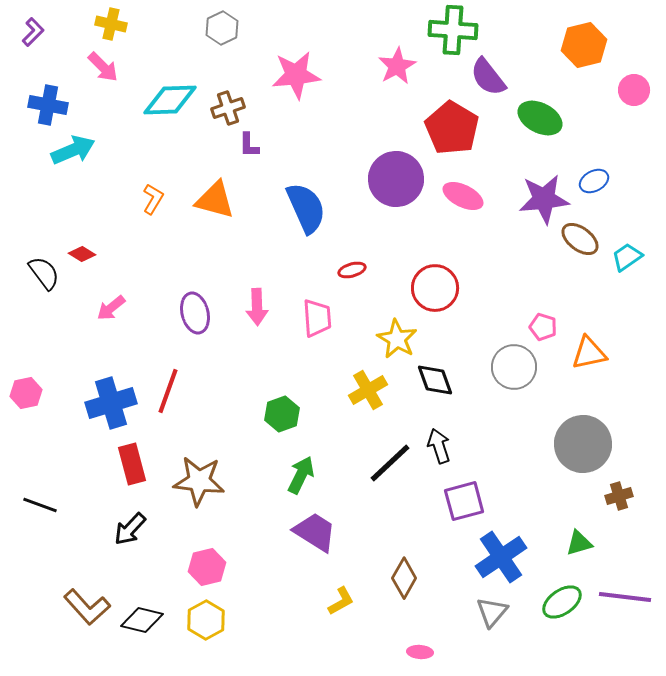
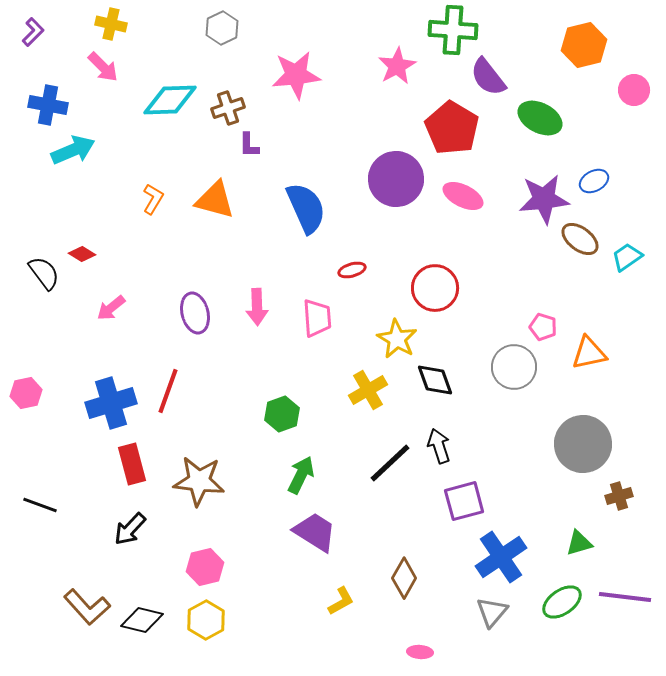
pink hexagon at (207, 567): moved 2 px left
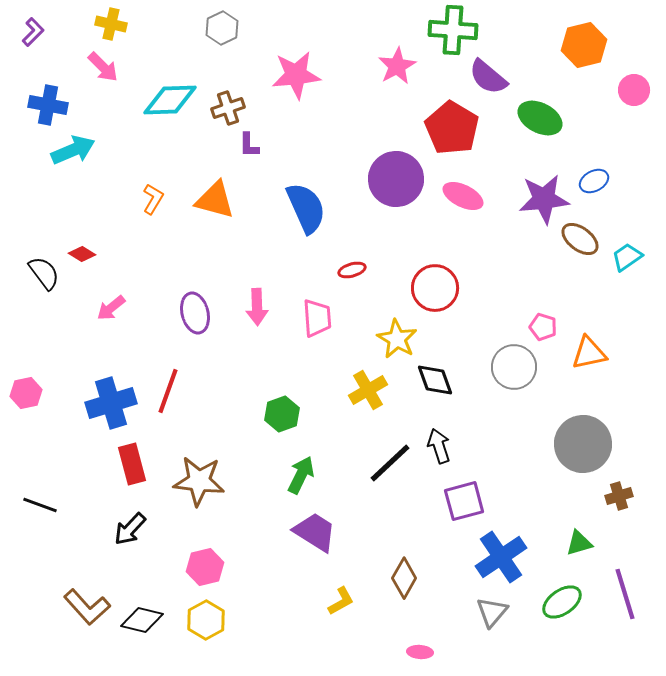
purple semicircle at (488, 77): rotated 12 degrees counterclockwise
purple line at (625, 597): moved 3 px up; rotated 66 degrees clockwise
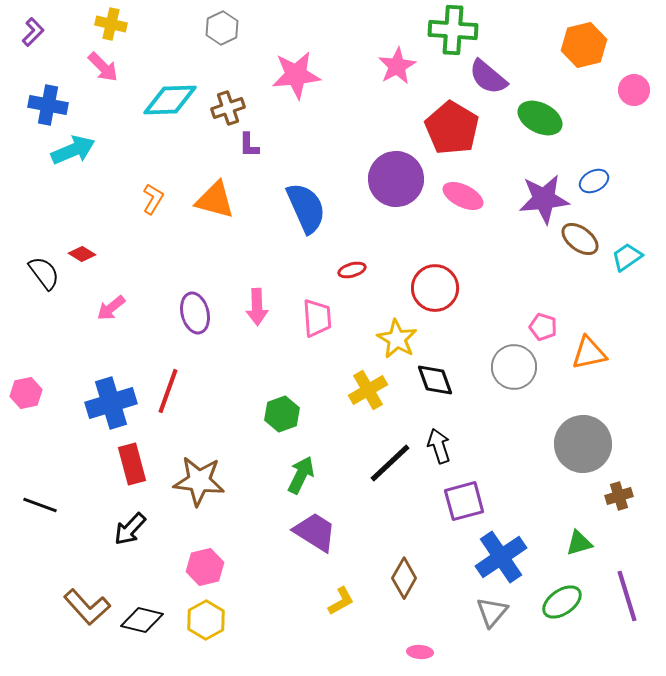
purple line at (625, 594): moved 2 px right, 2 px down
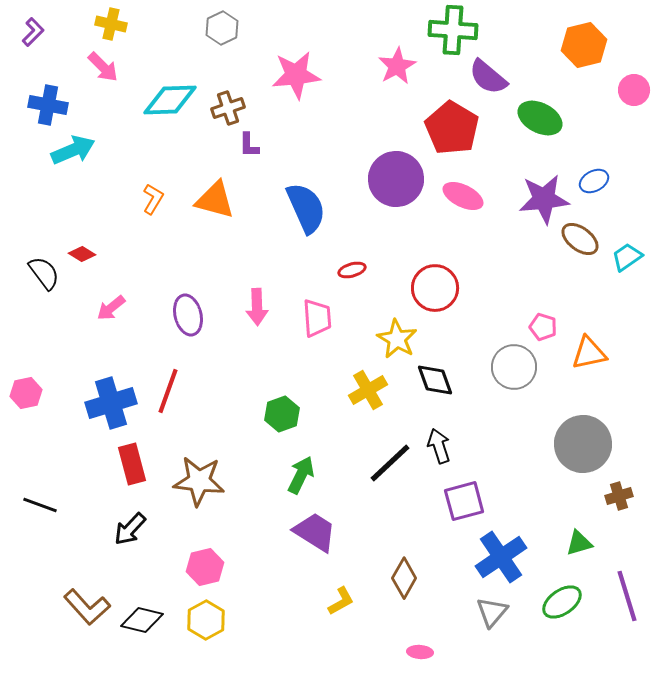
purple ellipse at (195, 313): moved 7 px left, 2 px down
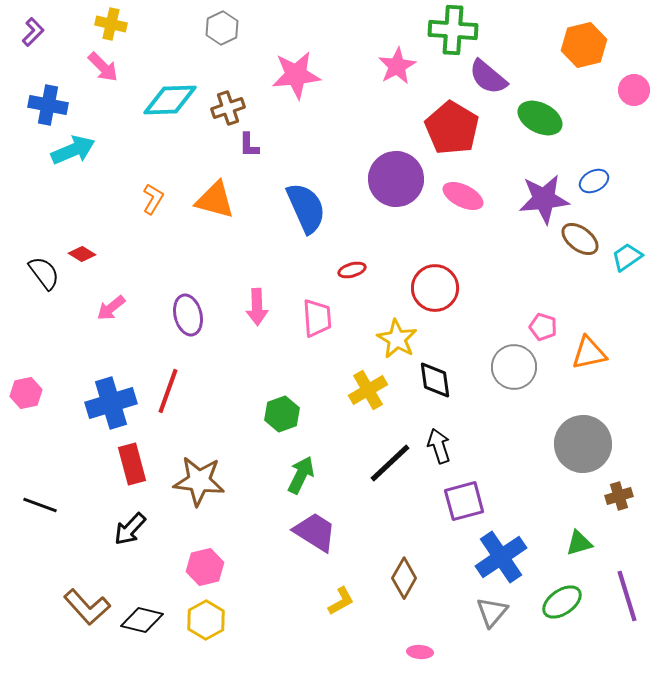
black diamond at (435, 380): rotated 12 degrees clockwise
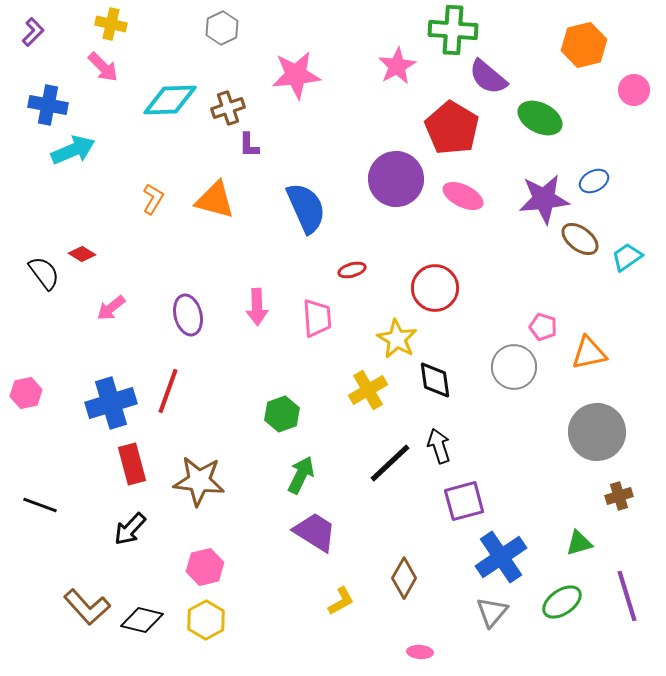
gray circle at (583, 444): moved 14 px right, 12 px up
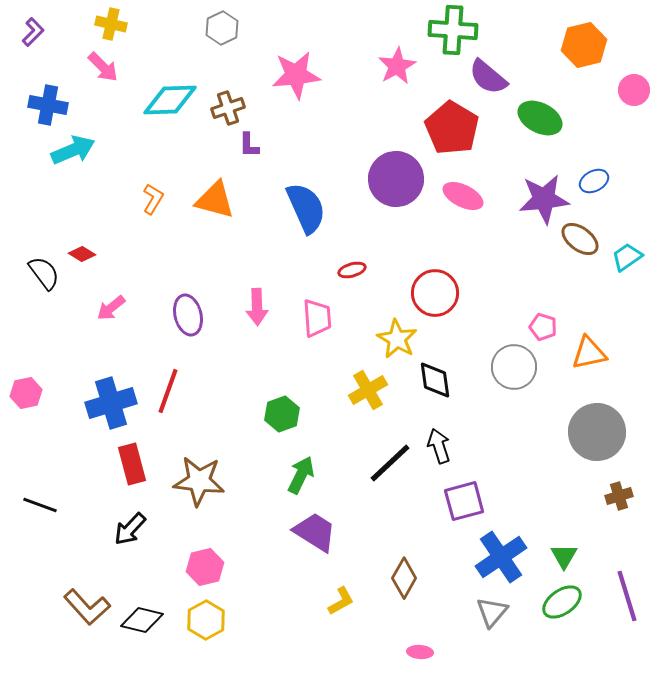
red circle at (435, 288): moved 5 px down
green triangle at (579, 543): moved 15 px left, 13 px down; rotated 44 degrees counterclockwise
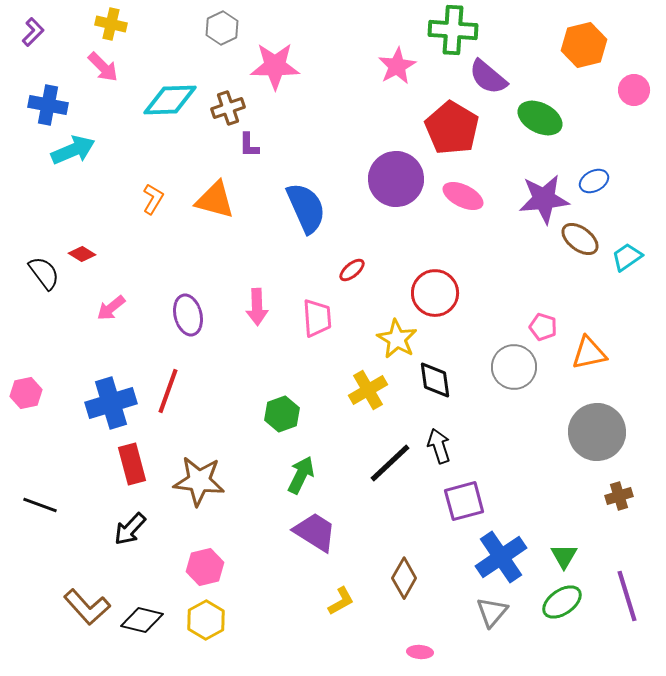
pink star at (296, 75): moved 21 px left, 9 px up; rotated 6 degrees clockwise
red ellipse at (352, 270): rotated 24 degrees counterclockwise
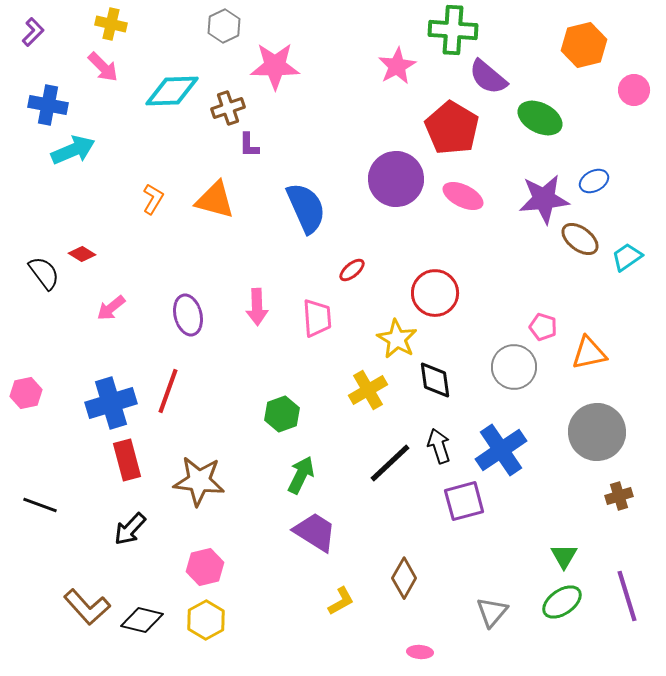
gray hexagon at (222, 28): moved 2 px right, 2 px up
cyan diamond at (170, 100): moved 2 px right, 9 px up
red rectangle at (132, 464): moved 5 px left, 4 px up
blue cross at (501, 557): moved 107 px up
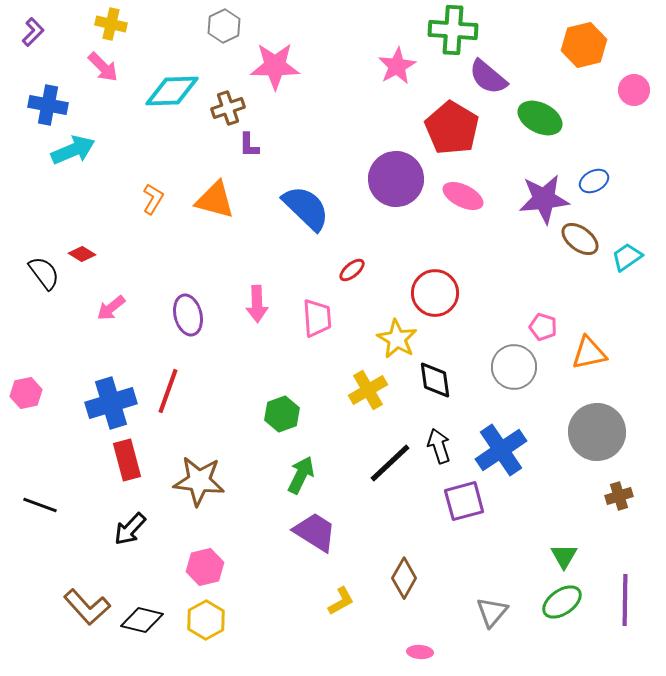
blue semicircle at (306, 208): rotated 22 degrees counterclockwise
pink arrow at (257, 307): moved 3 px up
purple line at (627, 596): moved 2 px left, 4 px down; rotated 18 degrees clockwise
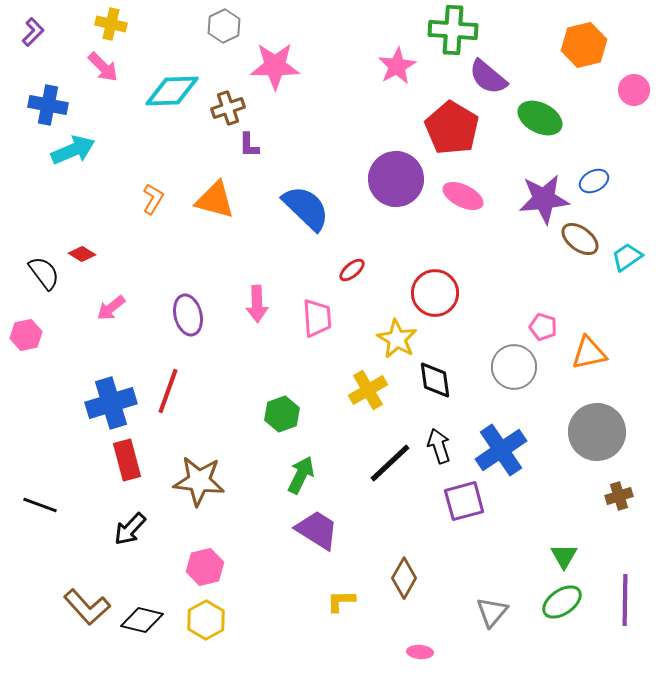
pink hexagon at (26, 393): moved 58 px up
purple trapezoid at (315, 532): moved 2 px right, 2 px up
yellow L-shape at (341, 601): rotated 152 degrees counterclockwise
